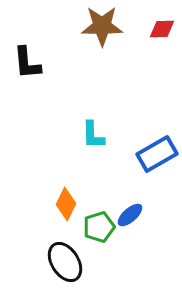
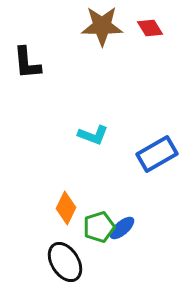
red diamond: moved 12 px left, 1 px up; rotated 60 degrees clockwise
cyan L-shape: rotated 68 degrees counterclockwise
orange diamond: moved 4 px down
blue ellipse: moved 8 px left, 13 px down
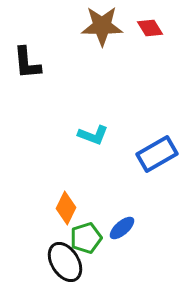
green pentagon: moved 13 px left, 11 px down
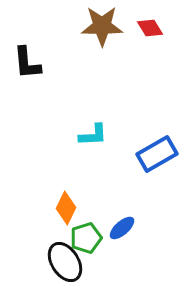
cyan L-shape: rotated 24 degrees counterclockwise
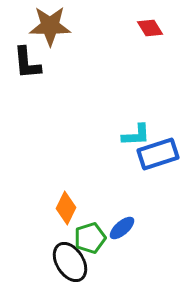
brown star: moved 52 px left
cyan L-shape: moved 43 px right
blue rectangle: moved 1 px right; rotated 12 degrees clockwise
green pentagon: moved 4 px right
black ellipse: moved 5 px right
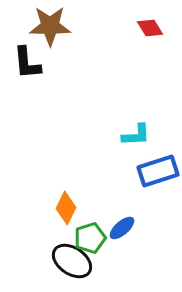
blue rectangle: moved 17 px down
black ellipse: moved 2 px right, 1 px up; rotated 24 degrees counterclockwise
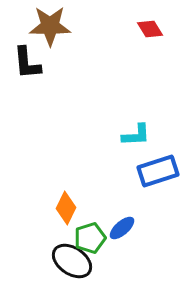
red diamond: moved 1 px down
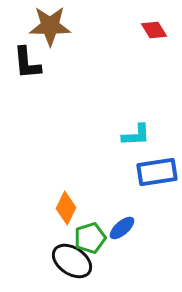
red diamond: moved 4 px right, 1 px down
blue rectangle: moved 1 px left, 1 px down; rotated 9 degrees clockwise
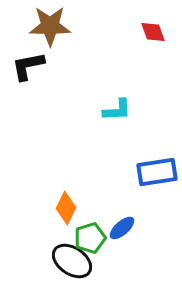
red diamond: moved 1 px left, 2 px down; rotated 12 degrees clockwise
black L-shape: moved 1 px right, 3 px down; rotated 84 degrees clockwise
cyan L-shape: moved 19 px left, 25 px up
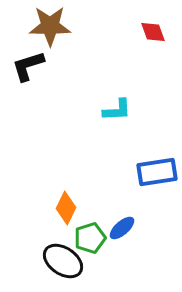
black L-shape: rotated 6 degrees counterclockwise
black ellipse: moved 9 px left
